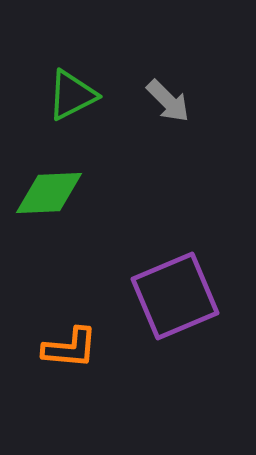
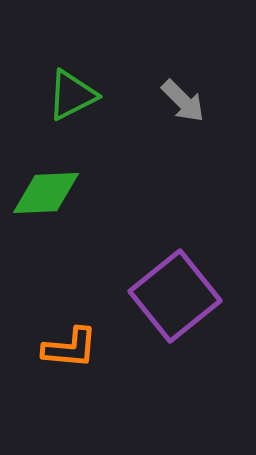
gray arrow: moved 15 px right
green diamond: moved 3 px left
purple square: rotated 16 degrees counterclockwise
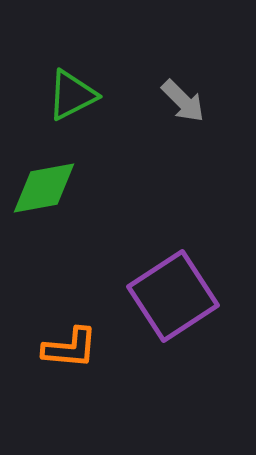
green diamond: moved 2 px left, 5 px up; rotated 8 degrees counterclockwise
purple square: moved 2 px left; rotated 6 degrees clockwise
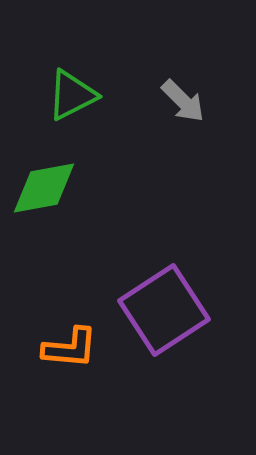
purple square: moved 9 px left, 14 px down
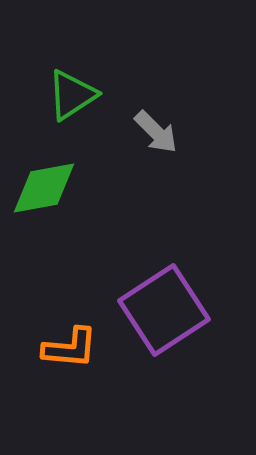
green triangle: rotated 6 degrees counterclockwise
gray arrow: moved 27 px left, 31 px down
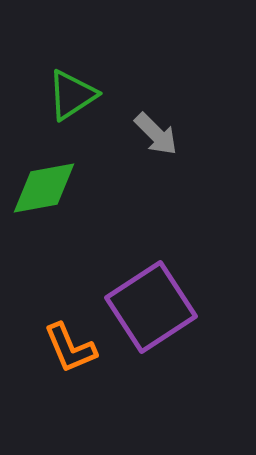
gray arrow: moved 2 px down
purple square: moved 13 px left, 3 px up
orange L-shape: rotated 62 degrees clockwise
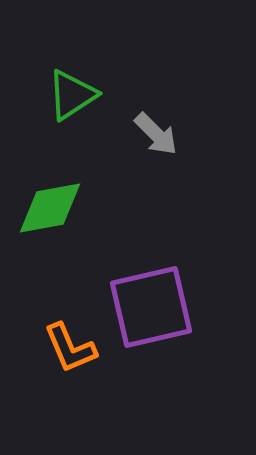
green diamond: moved 6 px right, 20 px down
purple square: rotated 20 degrees clockwise
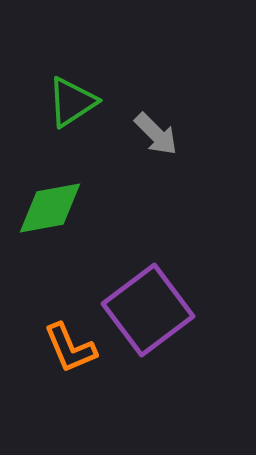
green triangle: moved 7 px down
purple square: moved 3 px left, 3 px down; rotated 24 degrees counterclockwise
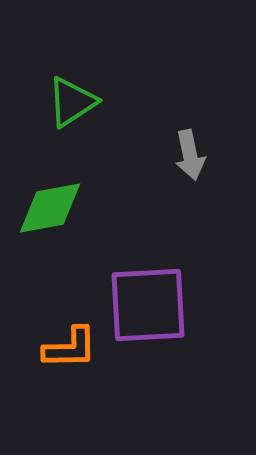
gray arrow: moved 34 px right, 21 px down; rotated 33 degrees clockwise
purple square: moved 5 px up; rotated 34 degrees clockwise
orange L-shape: rotated 68 degrees counterclockwise
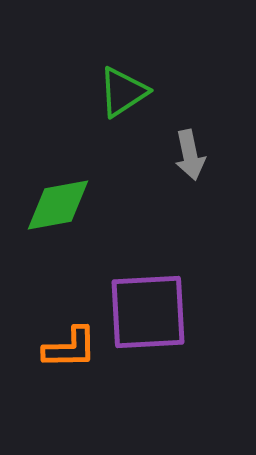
green triangle: moved 51 px right, 10 px up
green diamond: moved 8 px right, 3 px up
purple square: moved 7 px down
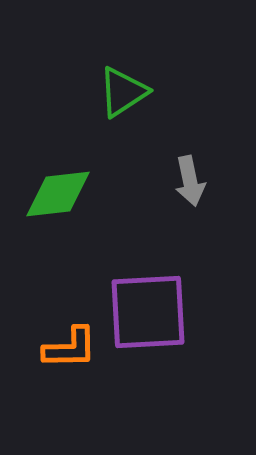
gray arrow: moved 26 px down
green diamond: moved 11 px up; rotated 4 degrees clockwise
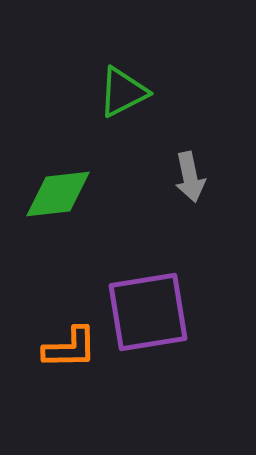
green triangle: rotated 6 degrees clockwise
gray arrow: moved 4 px up
purple square: rotated 6 degrees counterclockwise
